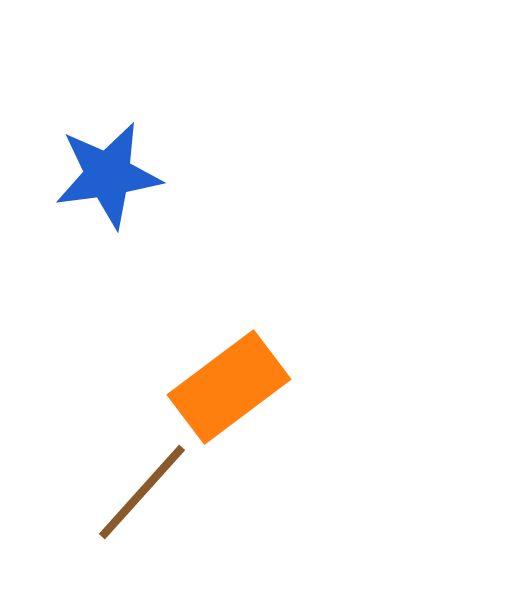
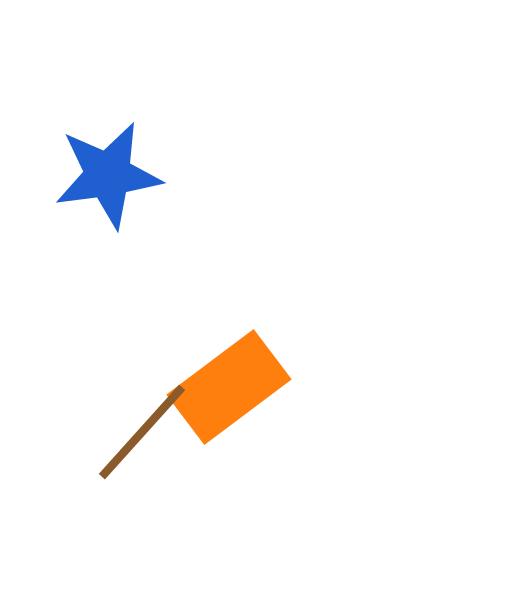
brown line: moved 60 px up
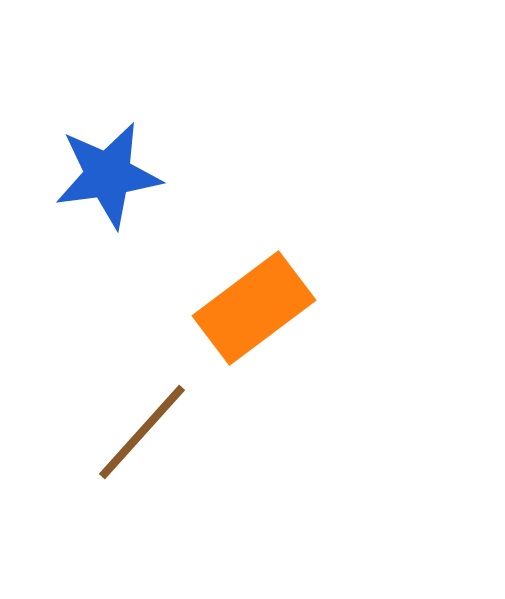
orange rectangle: moved 25 px right, 79 px up
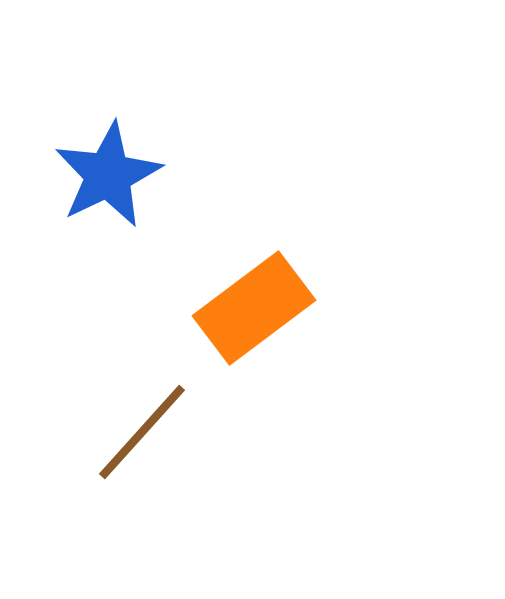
blue star: rotated 18 degrees counterclockwise
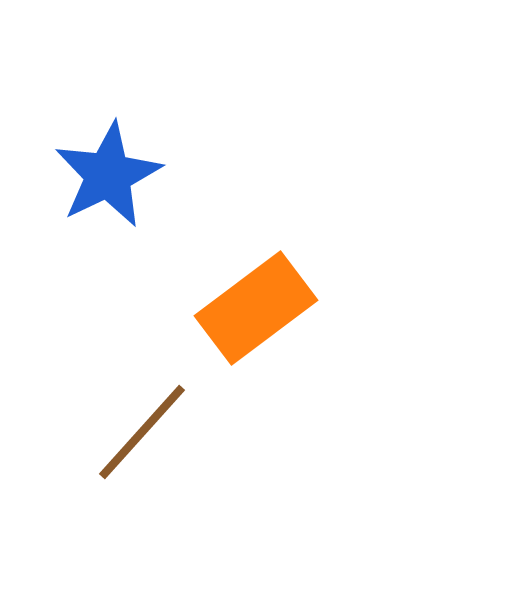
orange rectangle: moved 2 px right
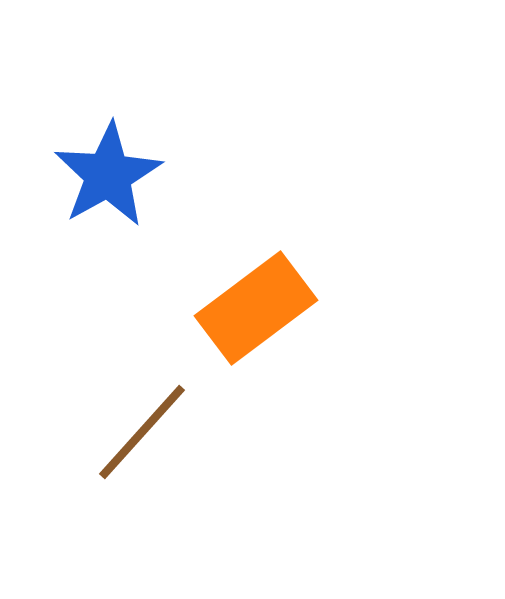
blue star: rotated 3 degrees counterclockwise
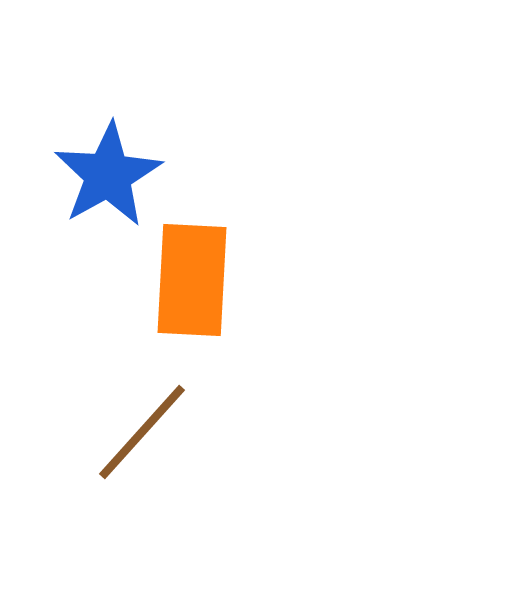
orange rectangle: moved 64 px left, 28 px up; rotated 50 degrees counterclockwise
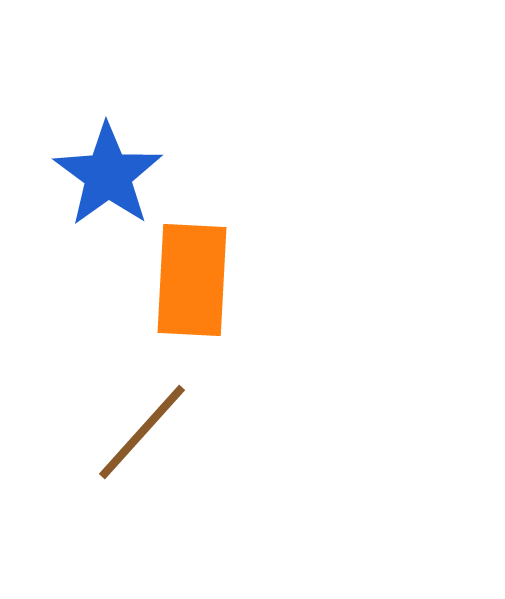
blue star: rotated 7 degrees counterclockwise
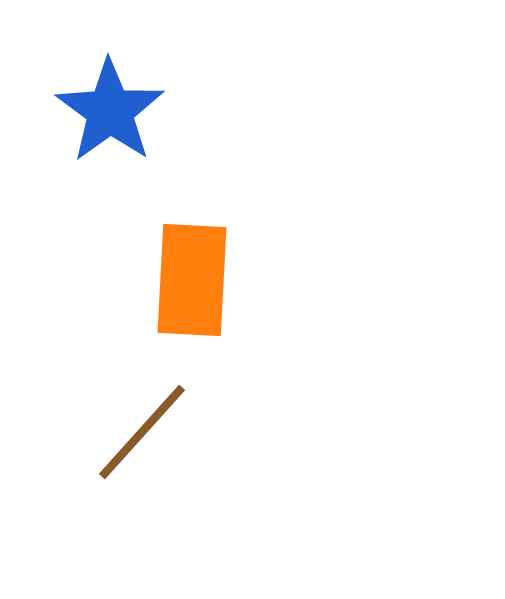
blue star: moved 2 px right, 64 px up
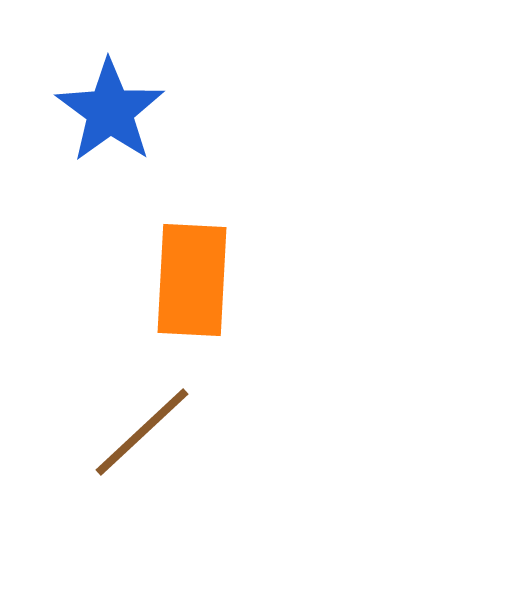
brown line: rotated 5 degrees clockwise
